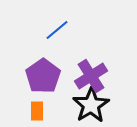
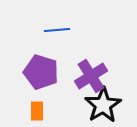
blue line: rotated 35 degrees clockwise
purple pentagon: moved 2 px left, 4 px up; rotated 20 degrees counterclockwise
black star: moved 12 px right
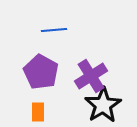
blue line: moved 3 px left
purple pentagon: rotated 12 degrees clockwise
orange rectangle: moved 1 px right, 1 px down
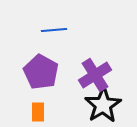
purple cross: moved 4 px right, 1 px up
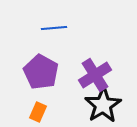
blue line: moved 2 px up
orange rectangle: rotated 24 degrees clockwise
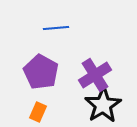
blue line: moved 2 px right
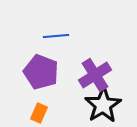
blue line: moved 8 px down
purple pentagon: rotated 8 degrees counterclockwise
orange rectangle: moved 1 px right, 1 px down
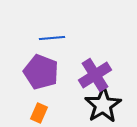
blue line: moved 4 px left, 2 px down
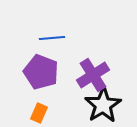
purple cross: moved 2 px left
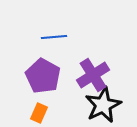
blue line: moved 2 px right, 1 px up
purple pentagon: moved 2 px right, 4 px down; rotated 8 degrees clockwise
black star: rotated 6 degrees clockwise
